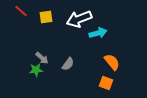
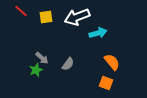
white arrow: moved 2 px left, 2 px up
green star: rotated 16 degrees counterclockwise
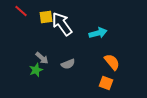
white arrow: moved 15 px left, 7 px down; rotated 75 degrees clockwise
gray semicircle: rotated 32 degrees clockwise
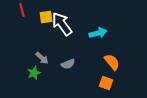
red line: moved 1 px right, 1 px up; rotated 32 degrees clockwise
green star: moved 2 px left, 3 px down
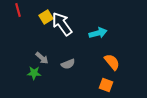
red line: moved 4 px left
yellow square: rotated 24 degrees counterclockwise
green star: rotated 24 degrees clockwise
orange square: moved 2 px down
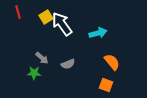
red line: moved 2 px down
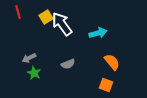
gray arrow: moved 13 px left; rotated 112 degrees clockwise
green star: rotated 24 degrees clockwise
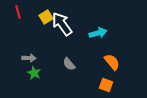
gray arrow: rotated 152 degrees counterclockwise
gray semicircle: moved 1 px right; rotated 72 degrees clockwise
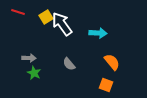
red line: rotated 56 degrees counterclockwise
cyan arrow: rotated 18 degrees clockwise
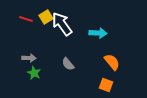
red line: moved 8 px right, 7 px down
gray semicircle: moved 1 px left
